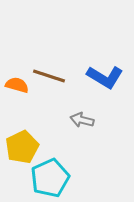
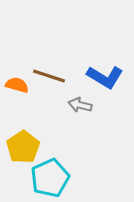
gray arrow: moved 2 px left, 15 px up
yellow pentagon: moved 1 px right; rotated 8 degrees counterclockwise
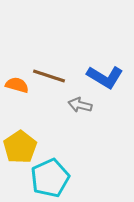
yellow pentagon: moved 3 px left
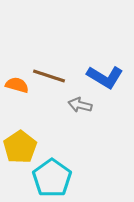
cyan pentagon: moved 2 px right; rotated 12 degrees counterclockwise
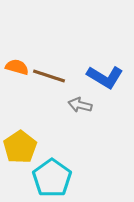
orange semicircle: moved 18 px up
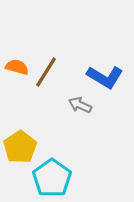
brown line: moved 3 px left, 4 px up; rotated 76 degrees counterclockwise
gray arrow: rotated 10 degrees clockwise
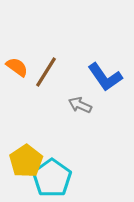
orange semicircle: rotated 20 degrees clockwise
blue L-shape: rotated 24 degrees clockwise
yellow pentagon: moved 6 px right, 14 px down
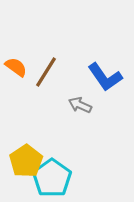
orange semicircle: moved 1 px left
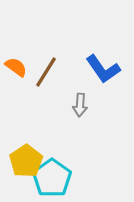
blue L-shape: moved 2 px left, 8 px up
gray arrow: rotated 110 degrees counterclockwise
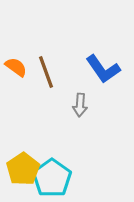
brown line: rotated 52 degrees counterclockwise
yellow pentagon: moved 3 px left, 8 px down
